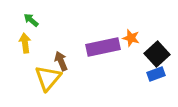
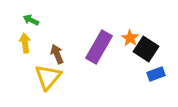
green arrow: rotated 14 degrees counterclockwise
orange star: moved 1 px left; rotated 18 degrees clockwise
purple rectangle: moved 4 px left; rotated 48 degrees counterclockwise
black square: moved 11 px left, 5 px up; rotated 15 degrees counterclockwise
brown arrow: moved 4 px left, 7 px up
yellow triangle: moved 1 px up
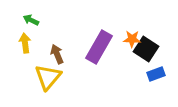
orange star: moved 2 px right, 1 px down; rotated 30 degrees counterclockwise
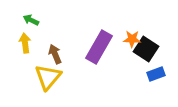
brown arrow: moved 2 px left
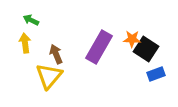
brown arrow: moved 1 px right
yellow triangle: moved 1 px right, 1 px up
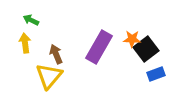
black square: rotated 20 degrees clockwise
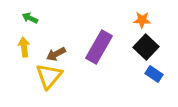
green arrow: moved 1 px left, 2 px up
orange star: moved 10 px right, 19 px up
yellow arrow: moved 1 px left, 4 px down
black square: moved 2 px up; rotated 10 degrees counterclockwise
brown arrow: rotated 96 degrees counterclockwise
blue rectangle: moved 2 px left; rotated 54 degrees clockwise
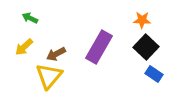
yellow arrow: rotated 126 degrees counterclockwise
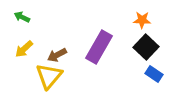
green arrow: moved 8 px left, 1 px up
yellow arrow: moved 2 px down
brown arrow: moved 1 px right, 1 px down
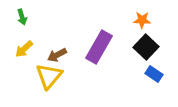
green arrow: rotated 133 degrees counterclockwise
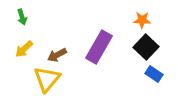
yellow triangle: moved 2 px left, 3 px down
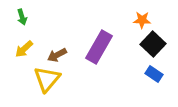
black square: moved 7 px right, 3 px up
